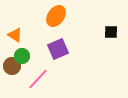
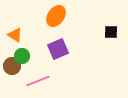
pink line: moved 2 px down; rotated 25 degrees clockwise
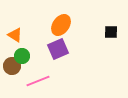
orange ellipse: moved 5 px right, 9 px down
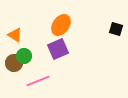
black square: moved 5 px right, 3 px up; rotated 16 degrees clockwise
green circle: moved 2 px right
brown circle: moved 2 px right, 3 px up
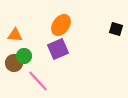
orange triangle: rotated 28 degrees counterclockwise
pink line: rotated 70 degrees clockwise
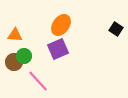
black square: rotated 16 degrees clockwise
brown circle: moved 1 px up
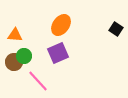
purple square: moved 4 px down
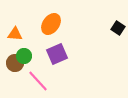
orange ellipse: moved 10 px left, 1 px up
black square: moved 2 px right, 1 px up
orange triangle: moved 1 px up
purple square: moved 1 px left, 1 px down
brown circle: moved 1 px right, 1 px down
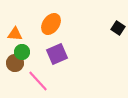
green circle: moved 2 px left, 4 px up
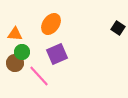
pink line: moved 1 px right, 5 px up
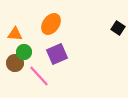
green circle: moved 2 px right
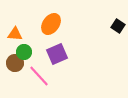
black square: moved 2 px up
